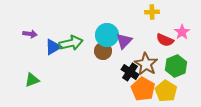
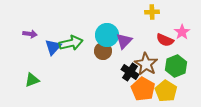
blue triangle: rotated 18 degrees counterclockwise
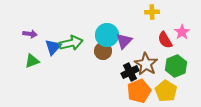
red semicircle: rotated 36 degrees clockwise
black cross: rotated 30 degrees clockwise
green triangle: moved 19 px up
orange pentagon: moved 4 px left, 2 px down; rotated 20 degrees clockwise
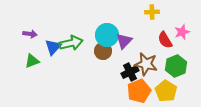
pink star: rotated 14 degrees clockwise
brown star: rotated 20 degrees counterclockwise
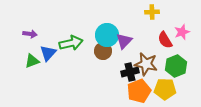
blue triangle: moved 5 px left, 6 px down
black cross: rotated 12 degrees clockwise
yellow pentagon: moved 1 px left, 2 px up; rotated 30 degrees counterclockwise
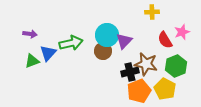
yellow pentagon: rotated 25 degrees clockwise
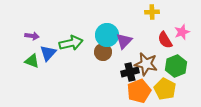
purple arrow: moved 2 px right, 2 px down
brown circle: moved 1 px down
green triangle: rotated 42 degrees clockwise
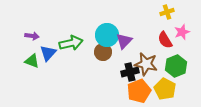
yellow cross: moved 15 px right; rotated 16 degrees counterclockwise
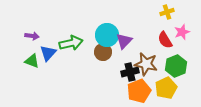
yellow pentagon: moved 1 px right, 1 px up; rotated 20 degrees clockwise
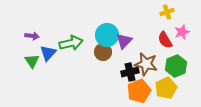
green triangle: rotated 35 degrees clockwise
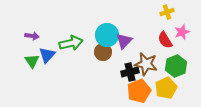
blue triangle: moved 1 px left, 2 px down
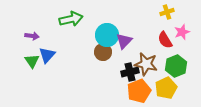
green arrow: moved 24 px up
